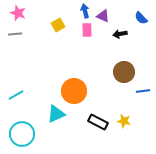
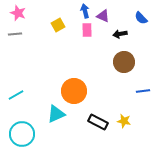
brown circle: moved 10 px up
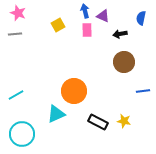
blue semicircle: rotated 56 degrees clockwise
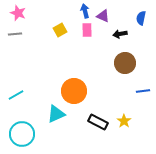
yellow square: moved 2 px right, 5 px down
brown circle: moved 1 px right, 1 px down
yellow star: rotated 24 degrees clockwise
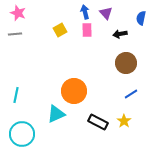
blue arrow: moved 1 px down
purple triangle: moved 3 px right, 3 px up; rotated 24 degrees clockwise
brown circle: moved 1 px right
blue line: moved 12 px left, 3 px down; rotated 24 degrees counterclockwise
cyan line: rotated 49 degrees counterclockwise
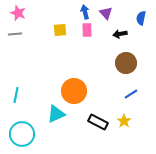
yellow square: rotated 24 degrees clockwise
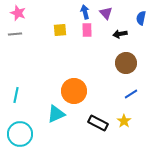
black rectangle: moved 1 px down
cyan circle: moved 2 px left
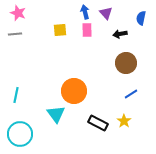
cyan triangle: rotated 42 degrees counterclockwise
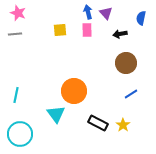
blue arrow: moved 3 px right
yellow star: moved 1 px left, 4 px down
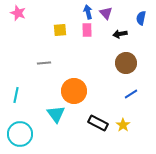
gray line: moved 29 px right, 29 px down
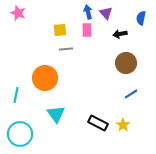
gray line: moved 22 px right, 14 px up
orange circle: moved 29 px left, 13 px up
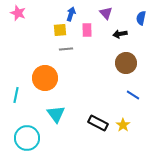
blue arrow: moved 17 px left, 2 px down; rotated 32 degrees clockwise
blue line: moved 2 px right, 1 px down; rotated 64 degrees clockwise
cyan circle: moved 7 px right, 4 px down
